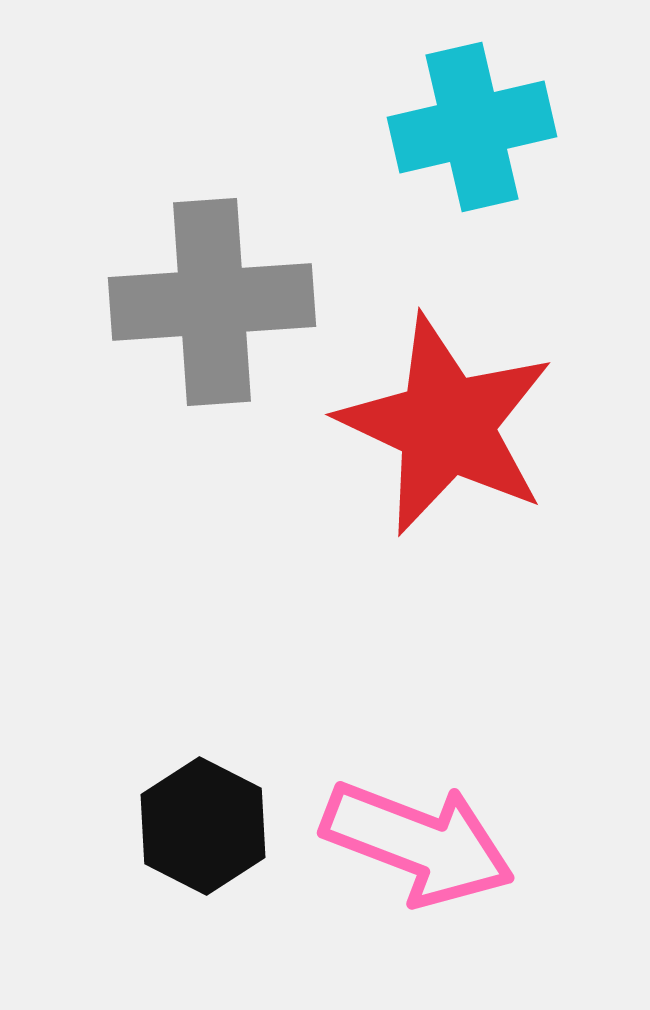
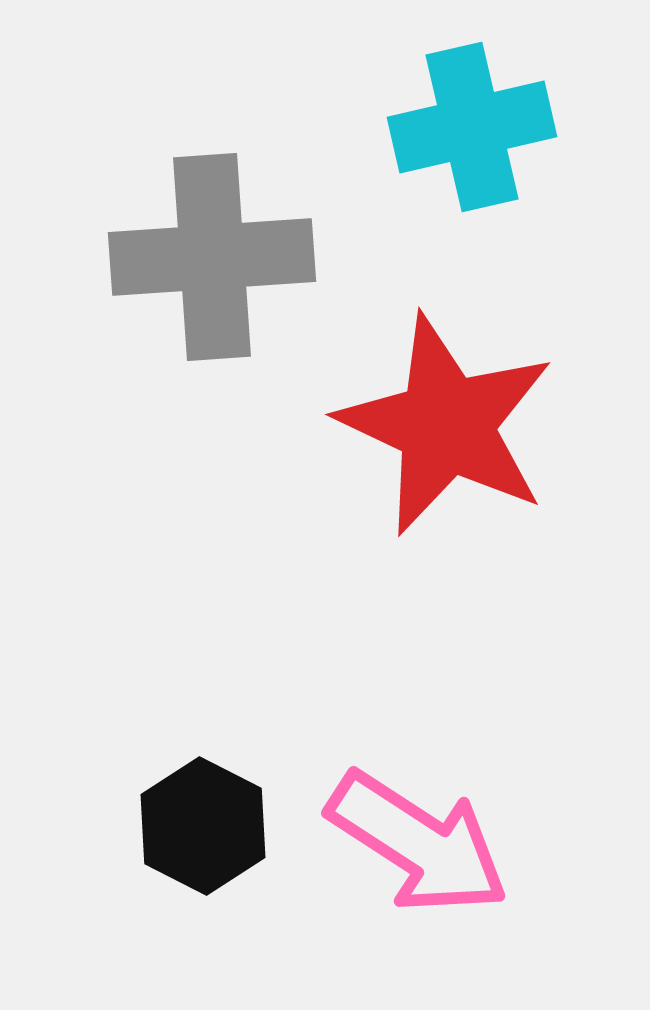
gray cross: moved 45 px up
pink arrow: rotated 12 degrees clockwise
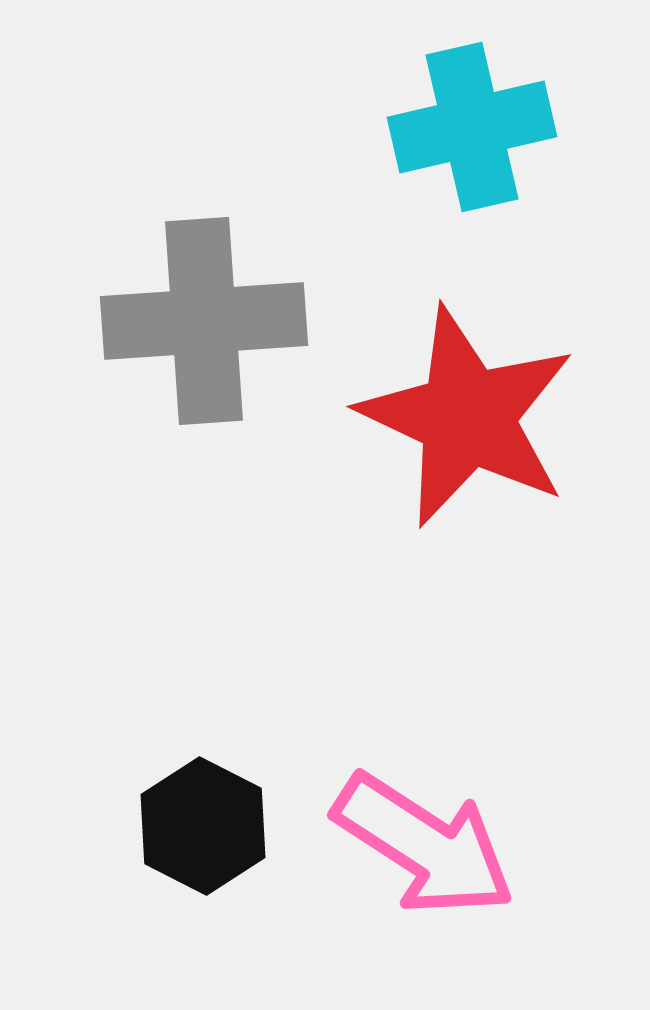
gray cross: moved 8 px left, 64 px down
red star: moved 21 px right, 8 px up
pink arrow: moved 6 px right, 2 px down
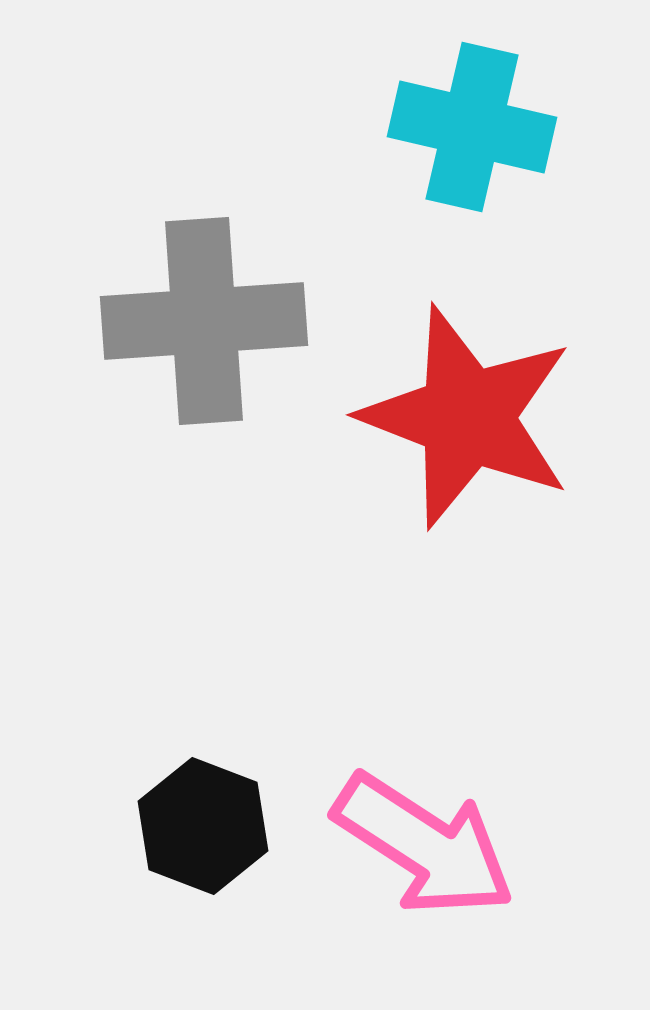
cyan cross: rotated 26 degrees clockwise
red star: rotated 4 degrees counterclockwise
black hexagon: rotated 6 degrees counterclockwise
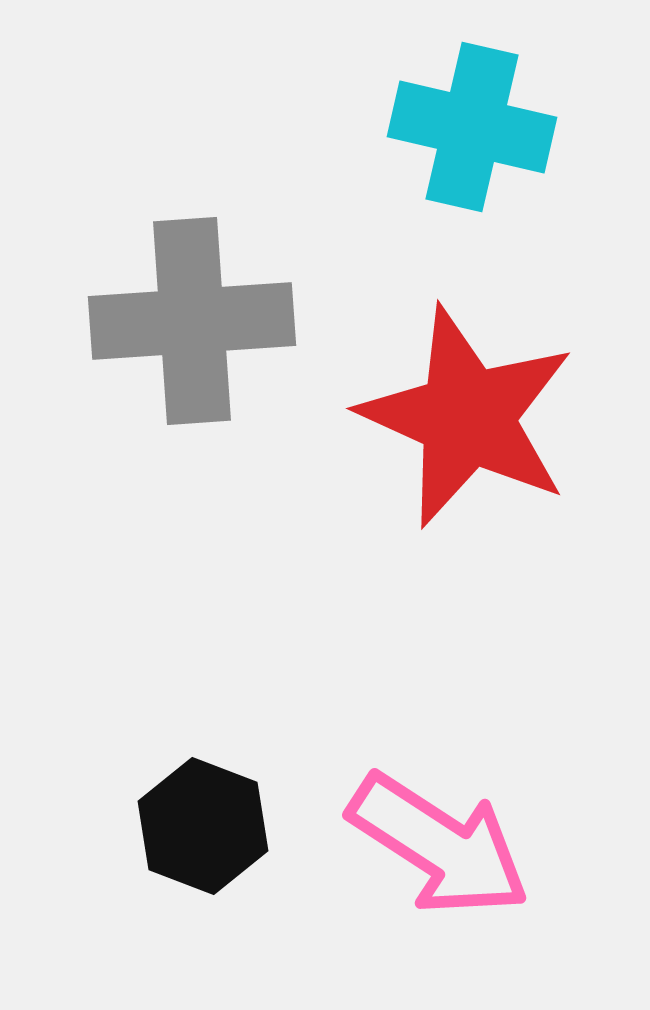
gray cross: moved 12 px left
red star: rotated 3 degrees clockwise
pink arrow: moved 15 px right
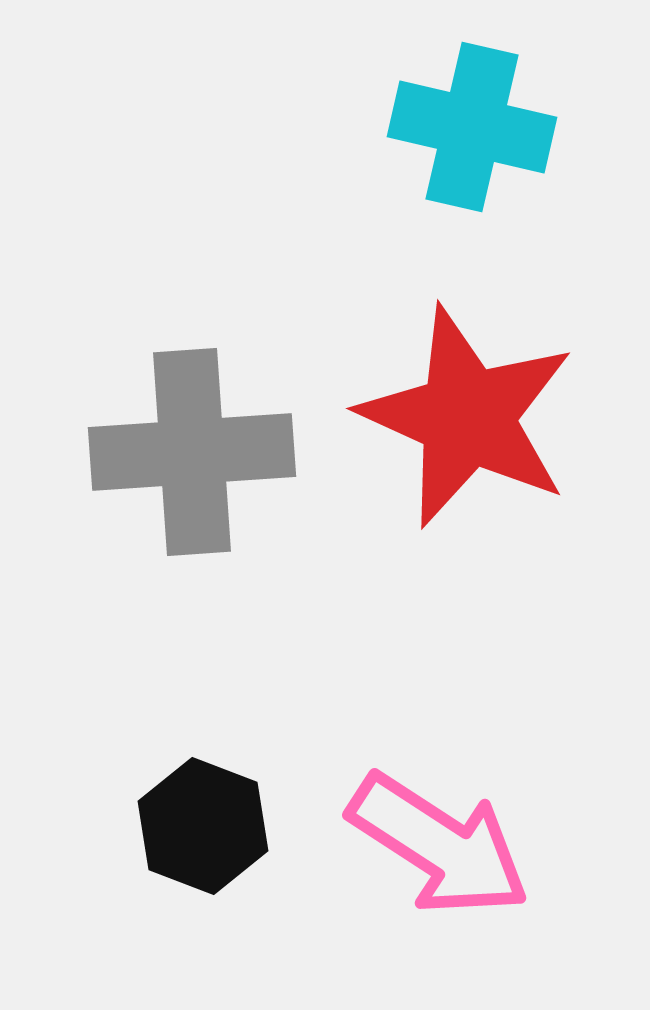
gray cross: moved 131 px down
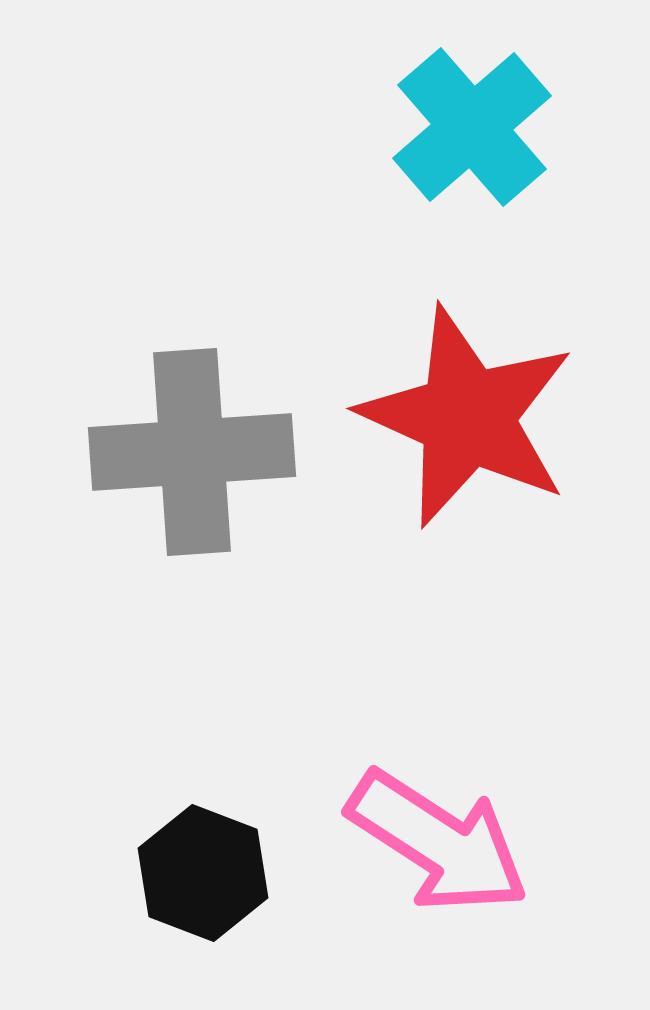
cyan cross: rotated 36 degrees clockwise
black hexagon: moved 47 px down
pink arrow: moved 1 px left, 3 px up
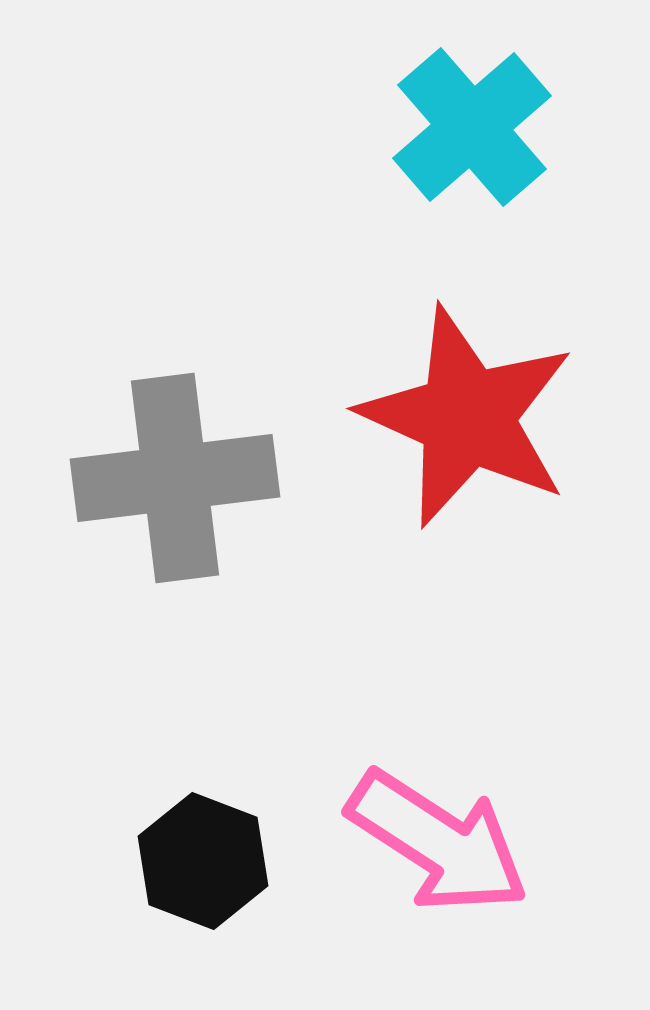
gray cross: moved 17 px left, 26 px down; rotated 3 degrees counterclockwise
black hexagon: moved 12 px up
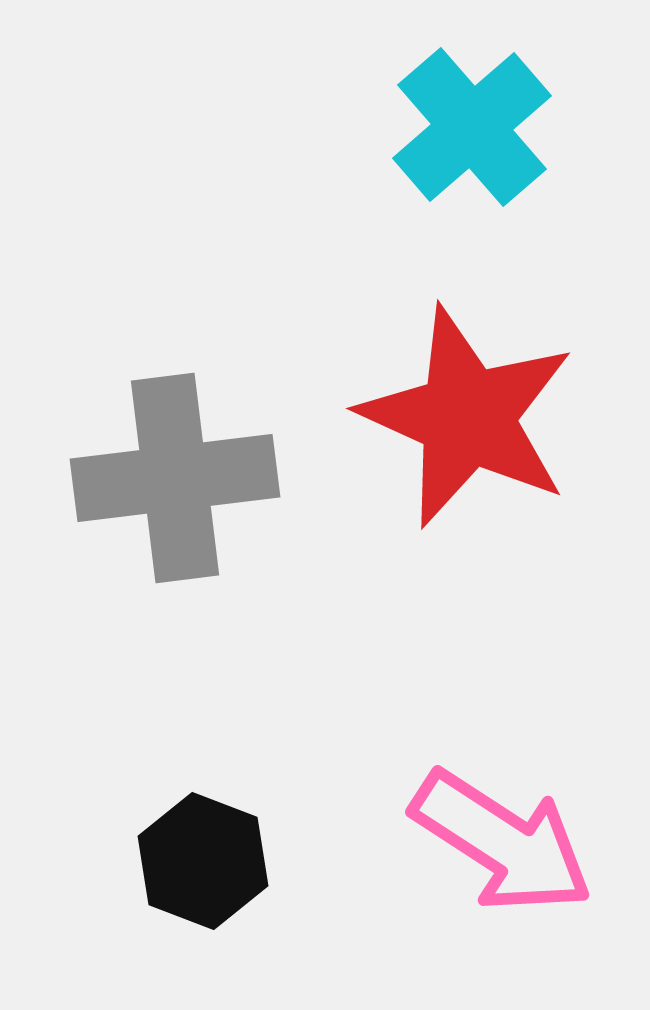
pink arrow: moved 64 px right
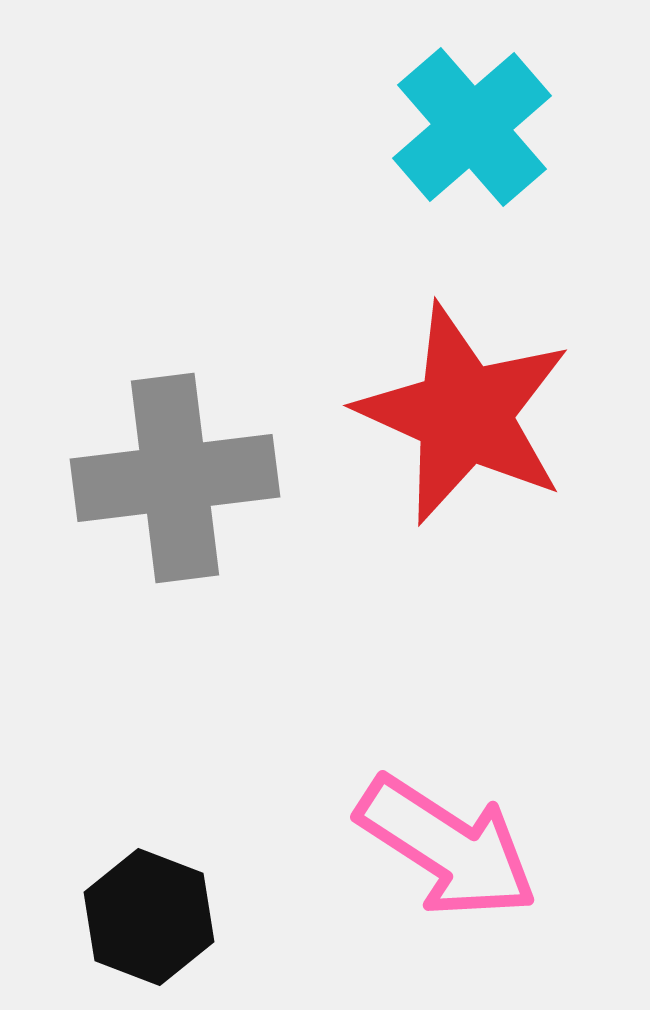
red star: moved 3 px left, 3 px up
pink arrow: moved 55 px left, 5 px down
black hexagon: moved 54 px left, 56 px down
